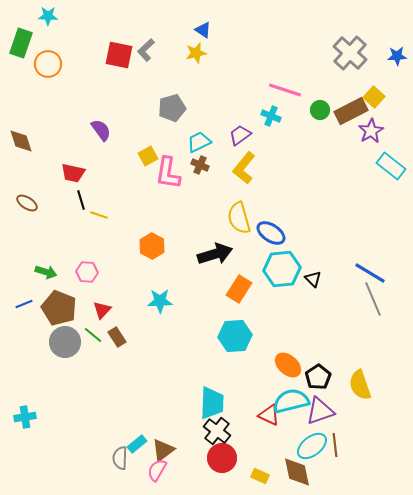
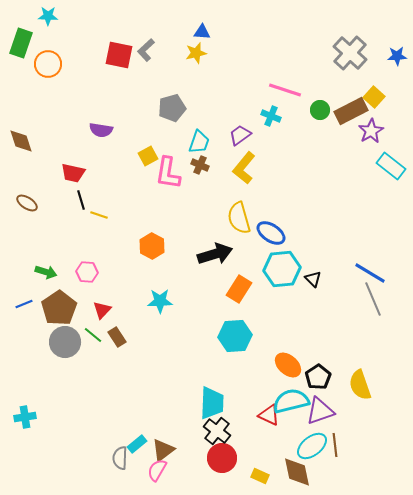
blue triangle at (203, 30): moved 1 px left, 2 px down; rotated 30 degrees counterclockwise
purple semicircle at (101, 130): rotated 135 degrees clockwise
cyan trapezoid at (199, 142): rotated 135 degrees clockwise
brown pentagon at (59, 308): rotated 16 degrees clockwise
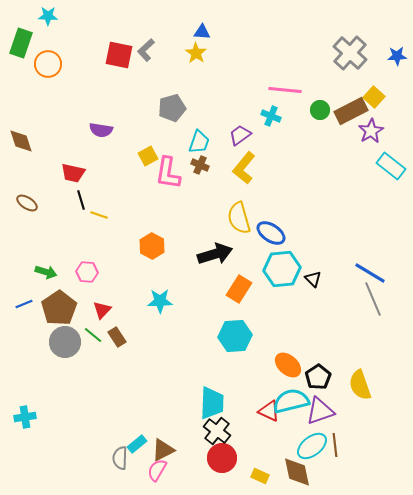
yellow star at (196, 53): rotated 25 degrees counterclockwise
pink line at (285, 90): rotated 12 degrees counterclockwise
red triangle at (269, 415): moved 4 px up
brown triangle at (163, 450): rotated 10 degrees clockwise
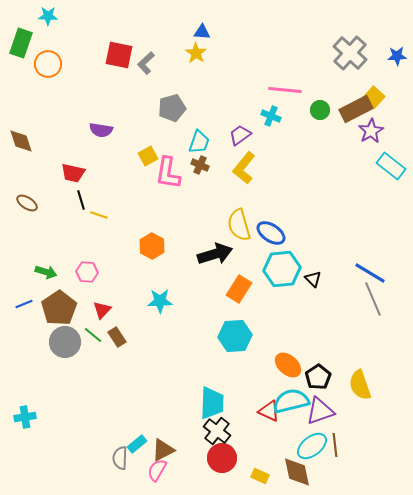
gray L-shape at (146, 50): moved 13 px down
brown rectangle at (351, 111): moved 5 px right, 2 px up
yellow semicircle at (239, 218): moved 7 px down
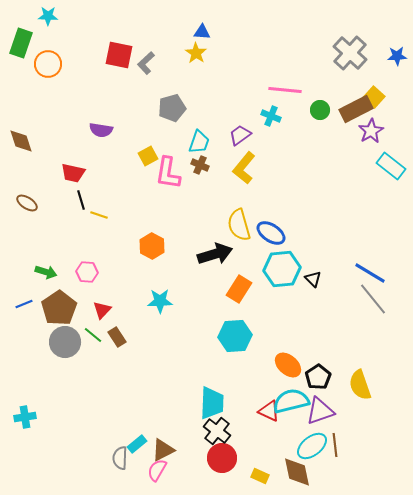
gray line at (373, 299): rotated 16 degrees counterclockwise
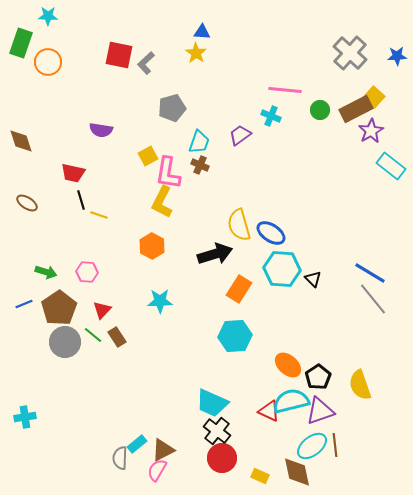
orange circle at (48, 64): moved 2 px up
yellow L-shape at (244, 168): moved 82 px left, 34 px down; rotated 12 degrees counterclockwise
cyan hexagon at (282, 269): rotated 9 degrees clockwise
cyan trapezoid at (212, 403): rotated 112 degrees clockwise
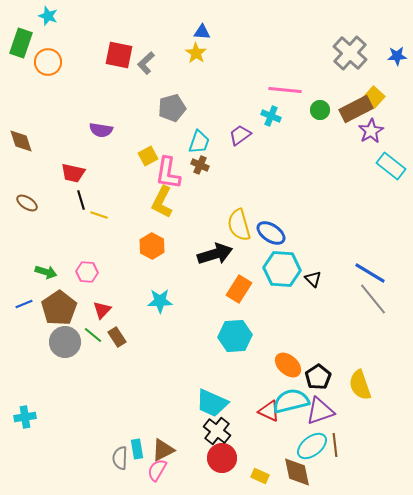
cyan star at (48, 16): rotated 18 degrees clockwise
cyan rectangle at (137, 444): moved 5 px down; rotated 60 degrees counterclockwise
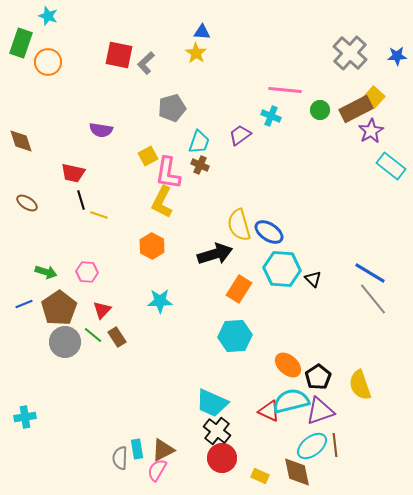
blue ellipse at (271, 233): moved 2 px left, 1 px up
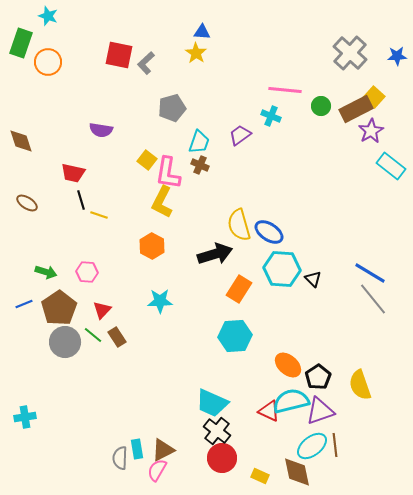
green circle at (320, 110): moved 1 px right, 4 px up
yellow square at (148, 156): moved 1 px left, 4 px down; rotated 24 degrees counterclockwise
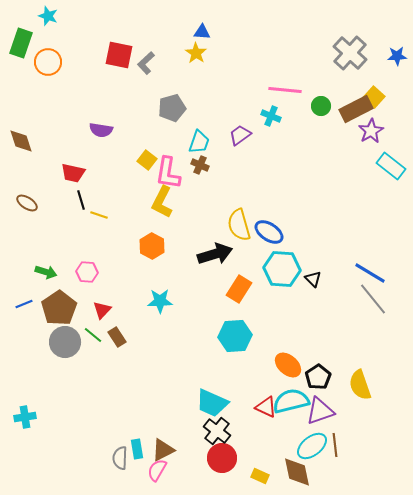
red triangle at (269, 411): moved 3 px left, 4 px up
